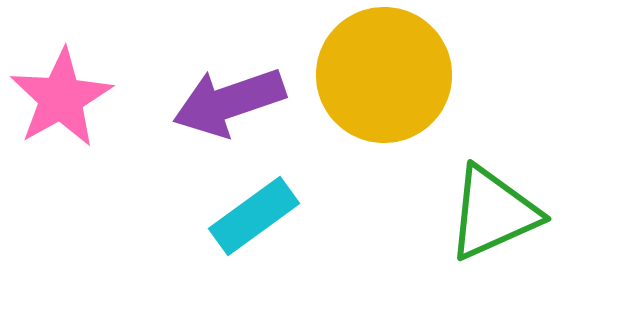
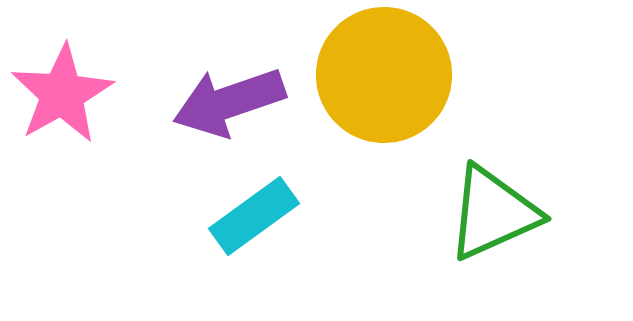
pink star: moved 1 px right, 4 px up
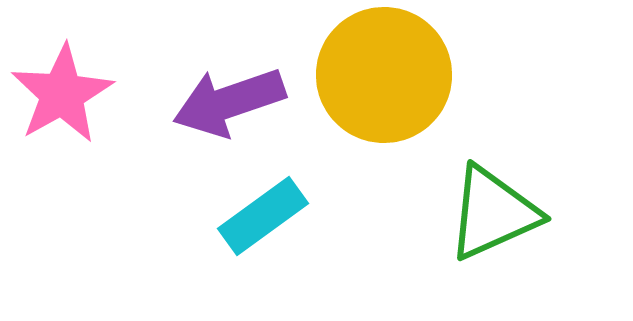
cyan rectangle: moved 9 px right
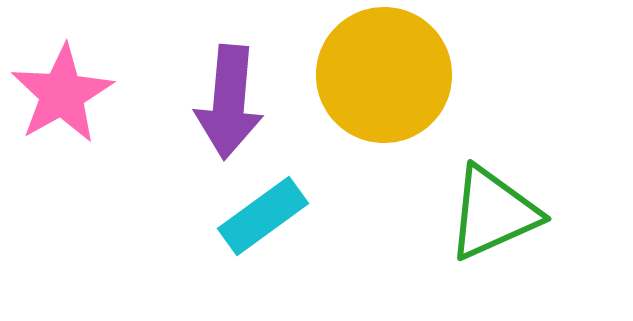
purple arrow: rotated 66 degrees counterclockwise
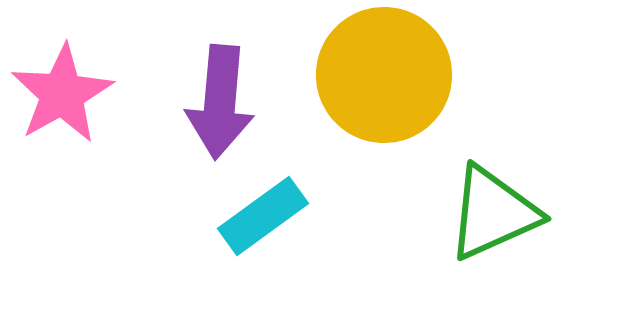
purple arrow: moved 9 px left
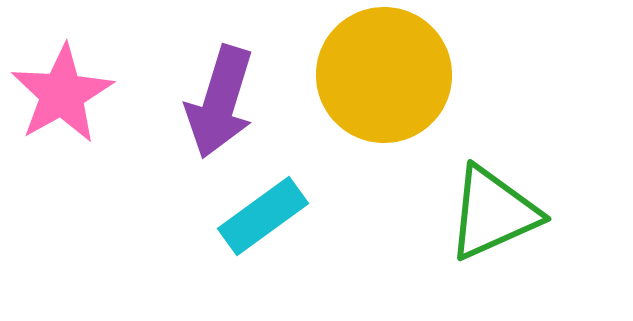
purple arrow: rotated 12 degrees clockwise
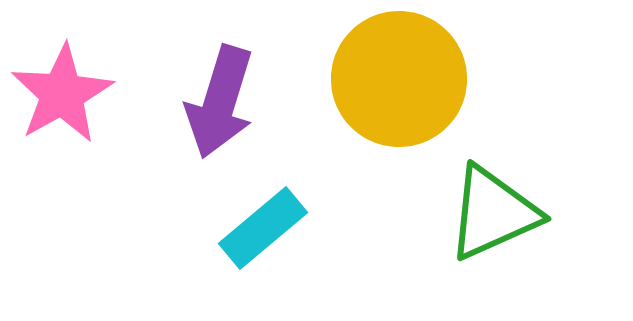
yellow circle: moved 15 px right, 4 px down
cyan rectangle: moved 12 px down; rotated 4 degrees counterclockwise
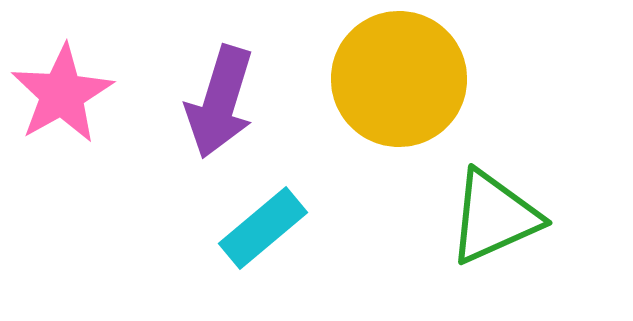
green triangle: moved 1 px right, 4 px down
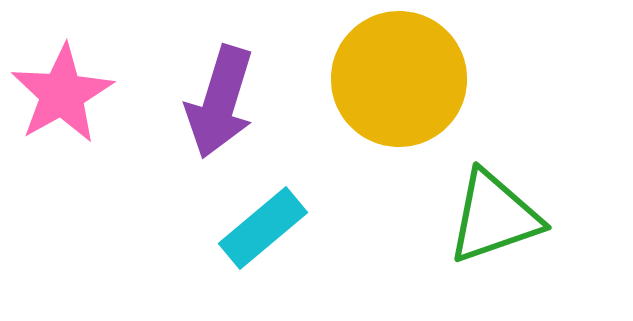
green triangle: rotated 5 degrees clockwise
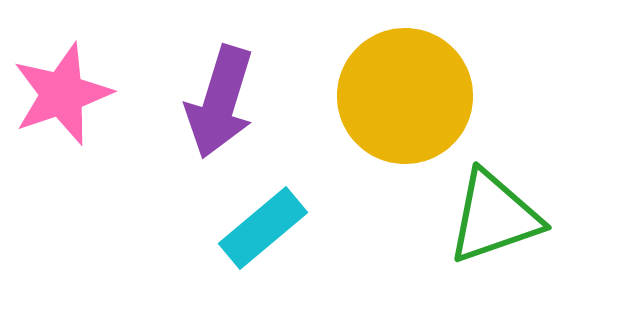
yellow circle: moved 6 px right, 17 px down
pink star: rotated 10 degrees clockwise
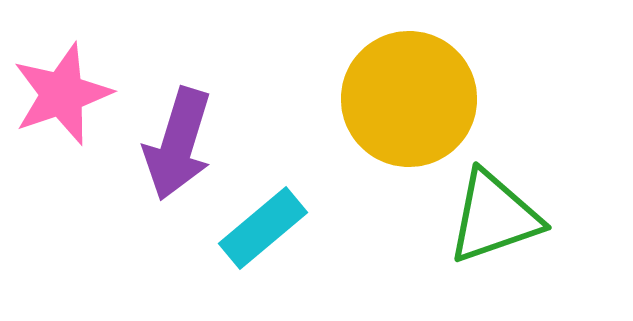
yellow circle: moved 4 px right, 3 px down
purple arrow: moved 42 px left, 42 px down
